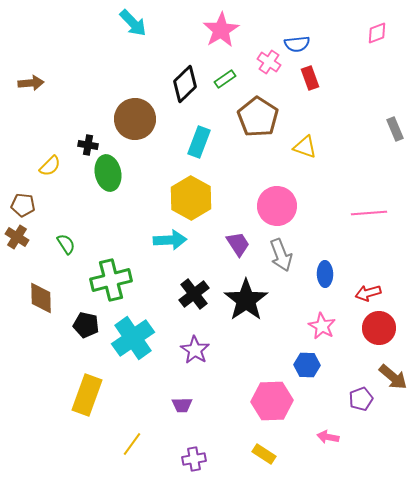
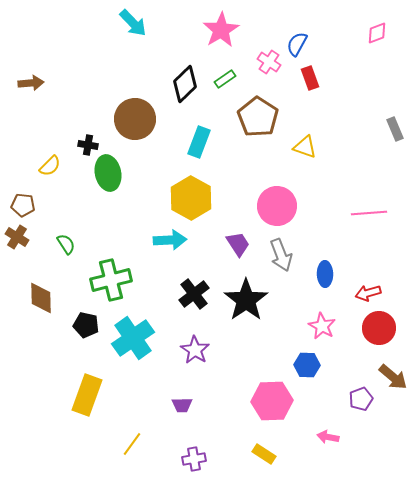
blue semicircle at (297, 44): rotated 125 degrees clockwise
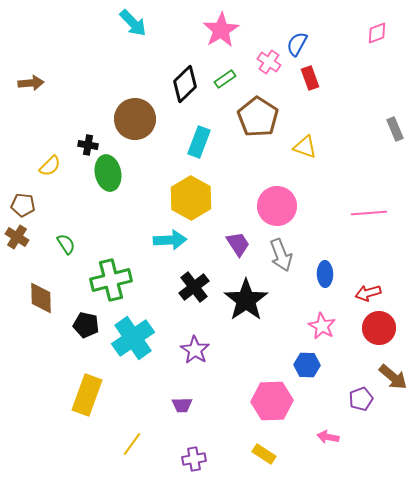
black cross at (194, 294): moved 7 px up
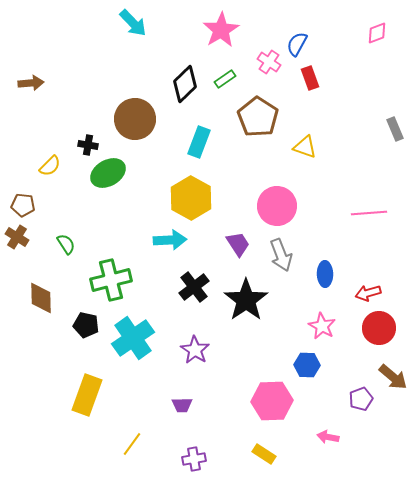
green ellipse at (108, 173): rotated 72 degrees clockwise
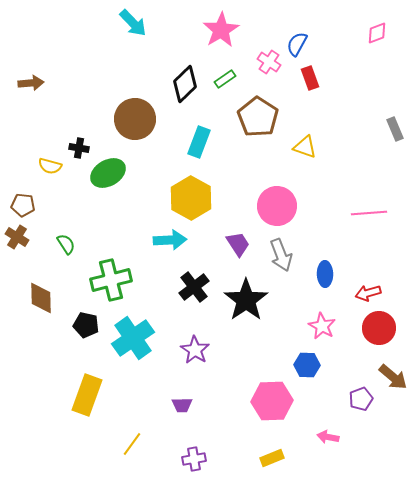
black cross at (88, 145): moved 9 px left, 3 px down
yellow semicircle at (50, 166): rotated 60 degrees clockwise
yellow rectangle at (264, 454): moved 8 px right, 4 px down; rotated 55 degrees counterclockwise
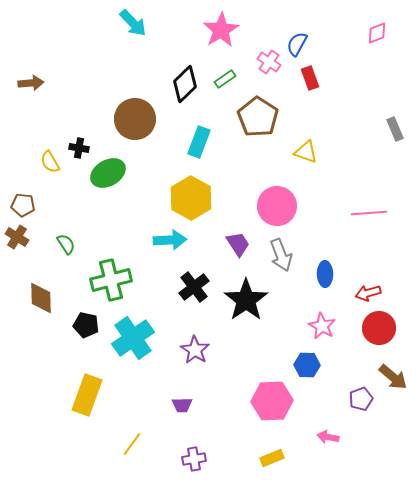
yellow triangle at (305, 147): moved 1 px right, 5 px down
yellow semicircle at (50, 166): moved 4 px up; rotated 45 degrees clockwise
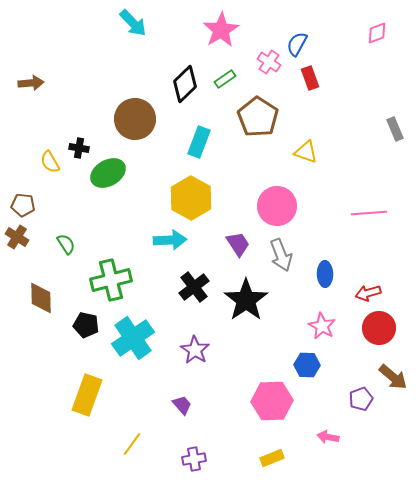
purple trapezoid at (182, 405): rotated 130 degrees counterclockwise
